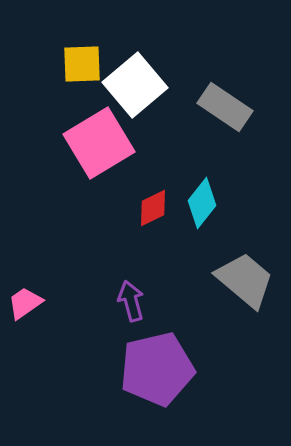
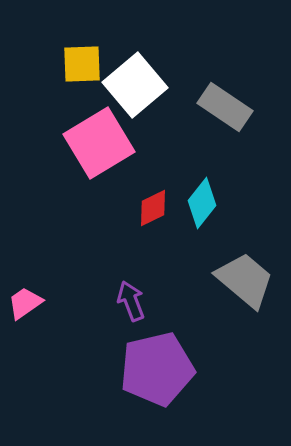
purple arrow: rotated 6 degrees counterclockwise
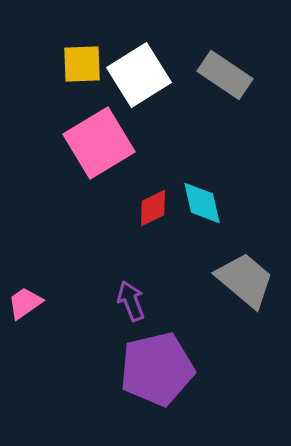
white square: moved 4 px right, 10 px up; rotated 8 degrees clockwise
gray rectangle: moved 32 px up
cyan diamond: rotated 51 degrees counterclockwise
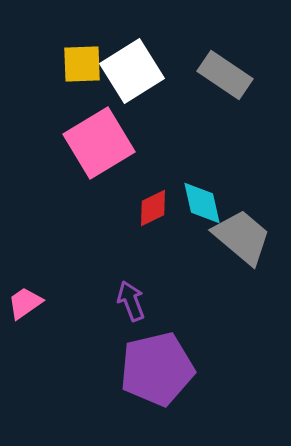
white square: moved 7 px left, 4 px up
gray trapezoid: moved 3 px left, 43 px up
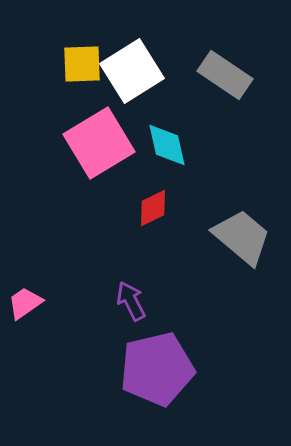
cyan diamond: moved 35 px left, 58 px up
purple arrow: rotated 6 degrees counterclockwise
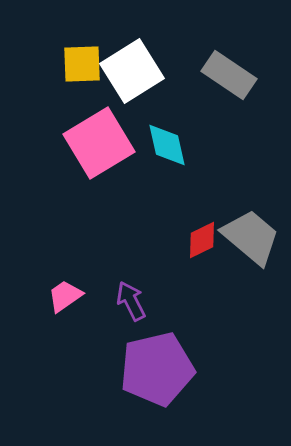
gray rectangle: moved 4 px right
red diamond: moved 49 px right, 32 px down
gray trapezoid: moved 9 px right
pink trapezoid: moved 40 px right, 7 px up
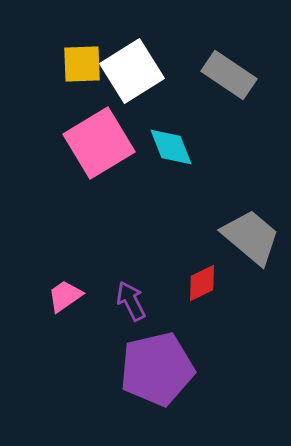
cyan diamond: moved 4 px right, 2 px down; rotated 9 degrees counterclockwise
red diamond: moved 43 px down
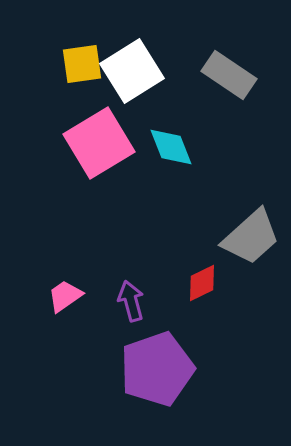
yellow square: rotated 6 degrees counterclockwise
gray trapezoid: rotated 98 degrees clockwise
purple arrow: rotated 12 degrees clockwise
purple pentagon: rotated 6 degrees counterclockwise
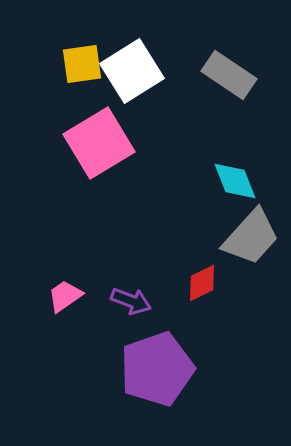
cyan diamond: moved 64 px right, 34 px down
gray trapezoid: rotated 6 degrees counterclockwise
purple arrow: rotated 126 degrees clockwise
